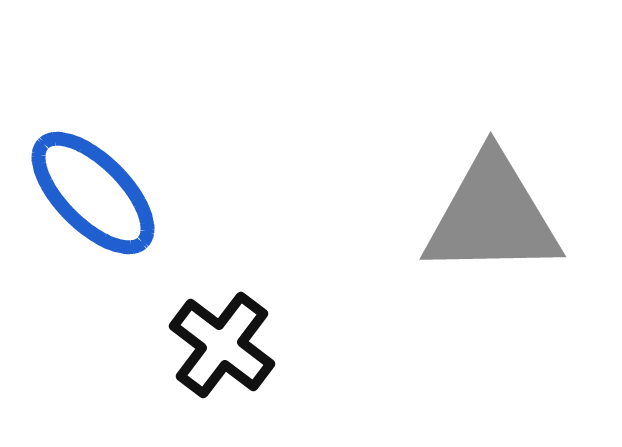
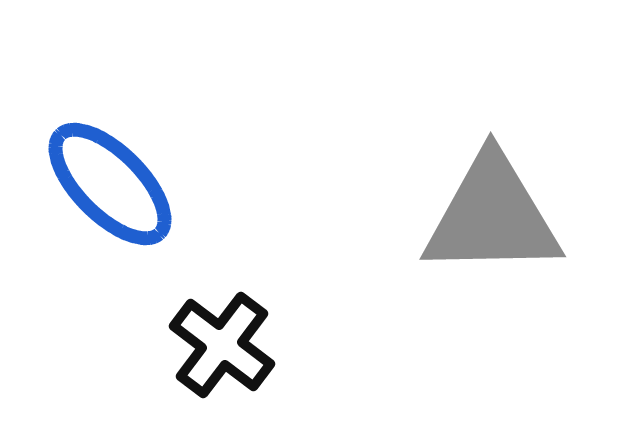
blue ellipse: moved 17 px right, 9 px up
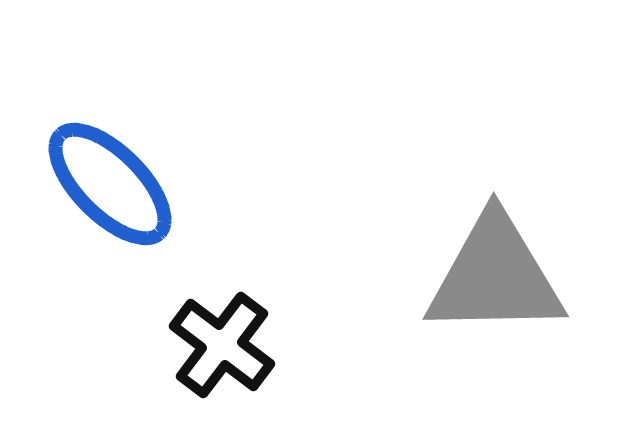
gray triangle: moved 3 px right, 60 px down
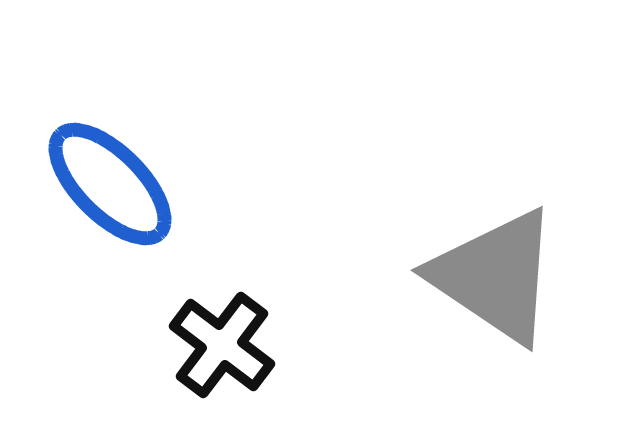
gray triangle: rotated 35 degrees clockwise
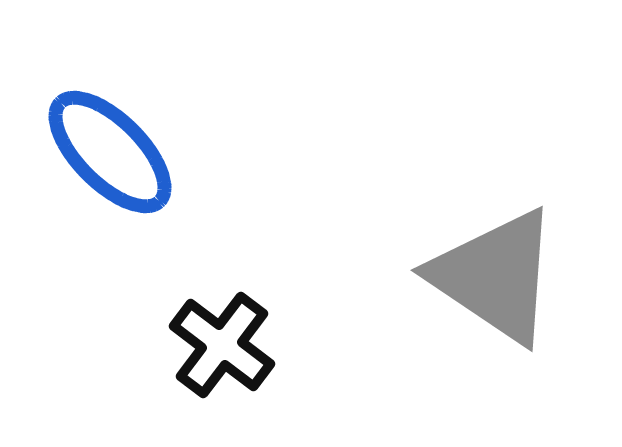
blue ellipse: moved 32 px up
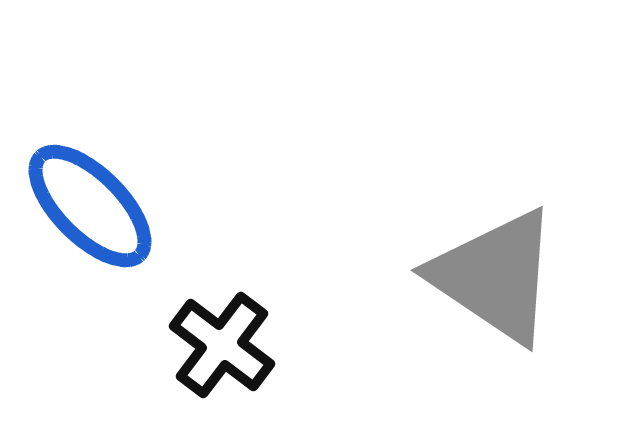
blue ellipse: moved 20 px left, 54 px down
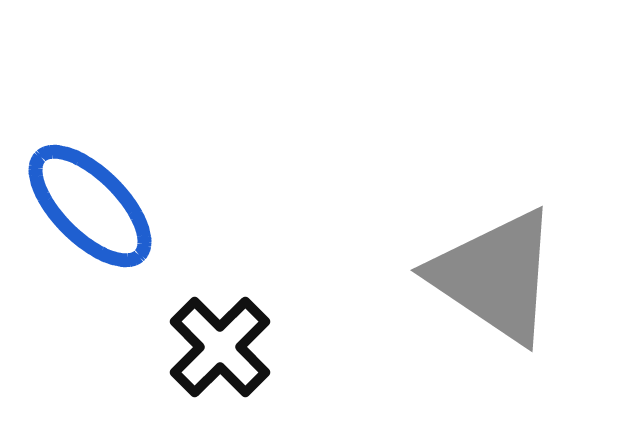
black cross: moved 2 px left, 2 px down; rotated 8 degrees clockwise
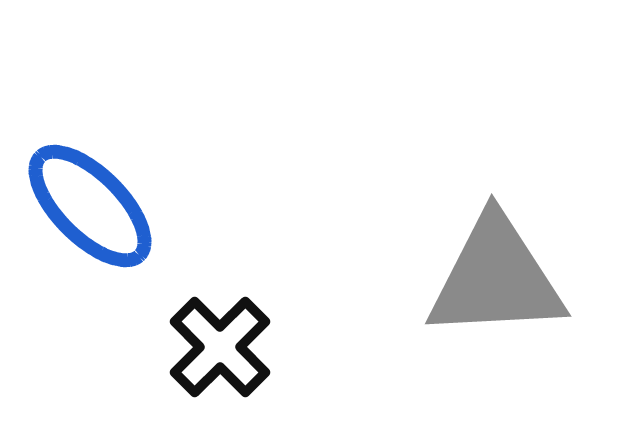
gray triangle: moved 1 px right, 2 px down; rotated 37 degrees counterclockwise
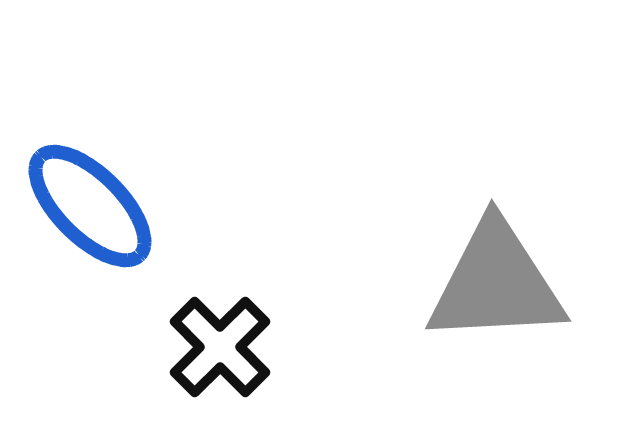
gray triangle: moved 5 px down
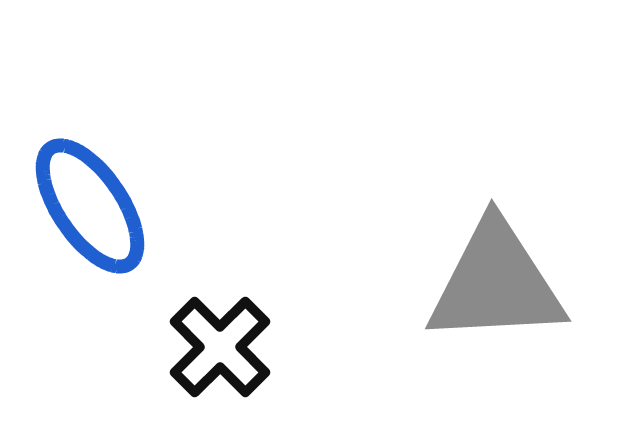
blue ellipse: rotated 11 degrees clockwise
